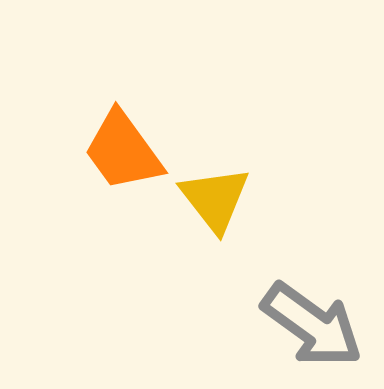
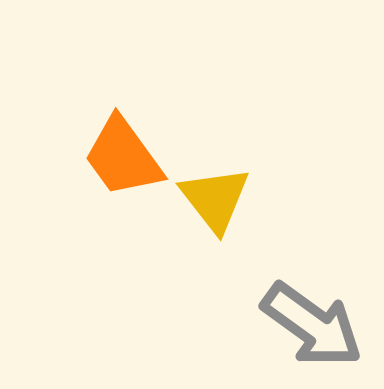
orange trapezoid: moved 6 px down
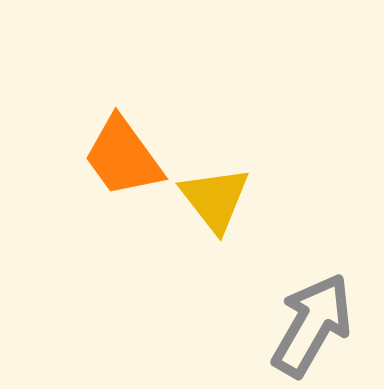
gray arrow: rotated 96 degrees counterclockwise
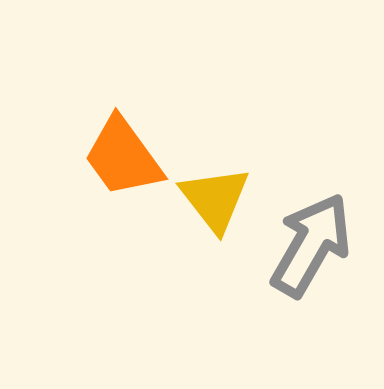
gray arrow: moved 1 px left, 80 px up
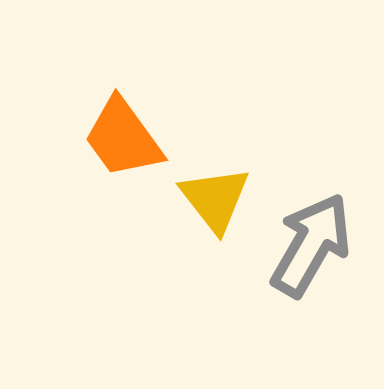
orange trapezoid: moved 19 px up
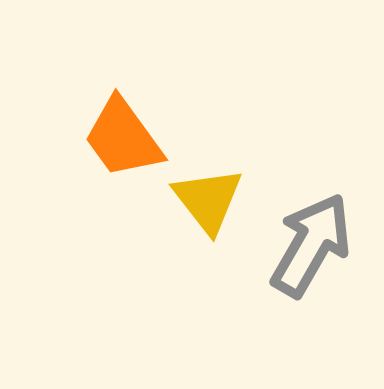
yellow triangle: moved 7 px left, 1 px down
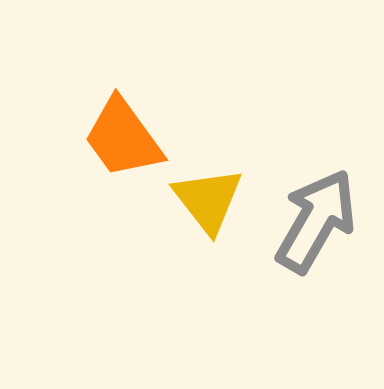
gray arrow: moved 5 px right, 24 px up
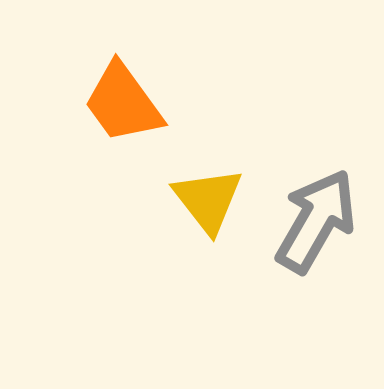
orange trapezoid: moved 35 px up
